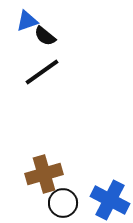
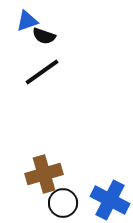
black semicircle: moved 1 px left; rotated 20 degrees counterclockwise
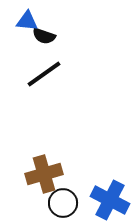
blue triangle: rotated 25 degrees clockwise
black line: moved 2 px right, 2 px down
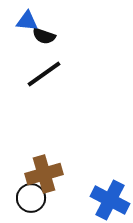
black circle: moved 32 px left, 5 px up
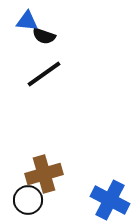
black circle: moved 3 px left, 2 px down
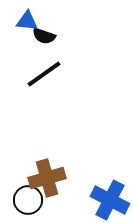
brown cross: moved 3 px right, 4 px down
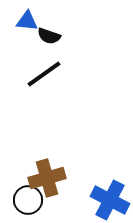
black semicircle: moved 5 px right
